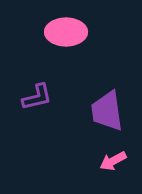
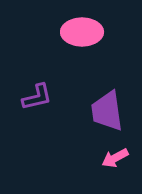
pink ellipse: moved 16 px right
pink arrow: moved 2 px right, 3 px up
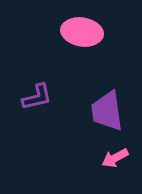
pink ellipse: rotated 9 degrees clockwise
